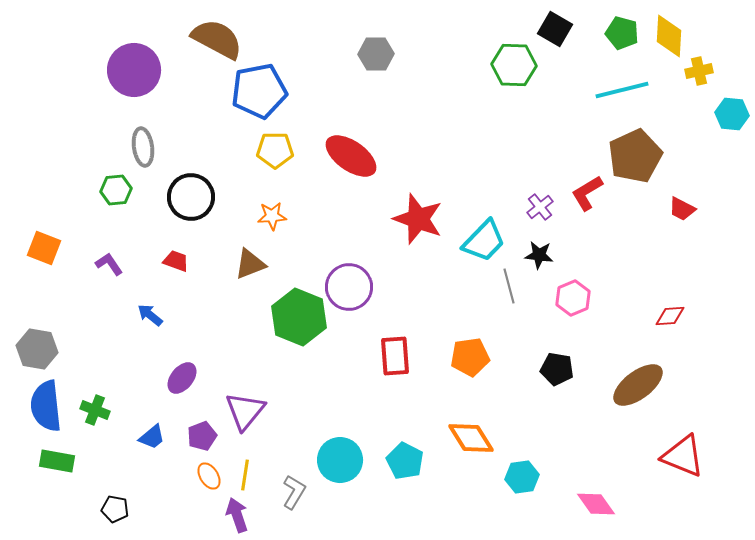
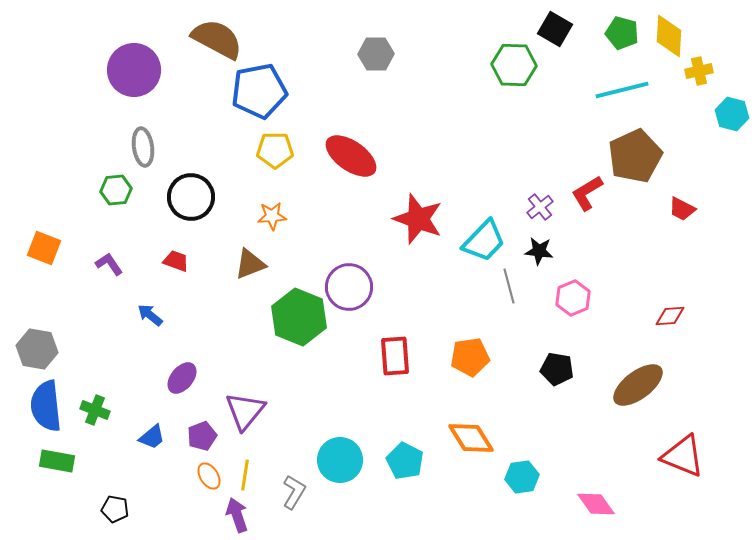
cyan hexagon at (732, 114): rotated 8 degrees clockwise
black star at (539, 255): moved 4 px up
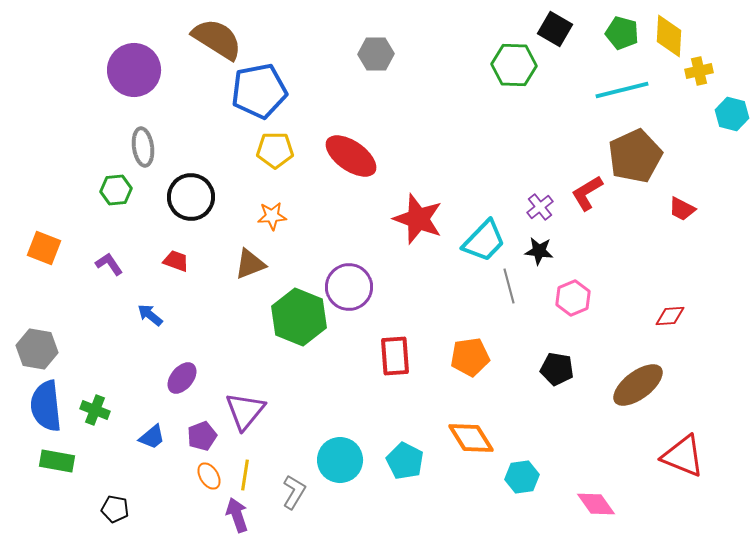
brown semicircle at (217, 39): rotated 4 degrees clockwise
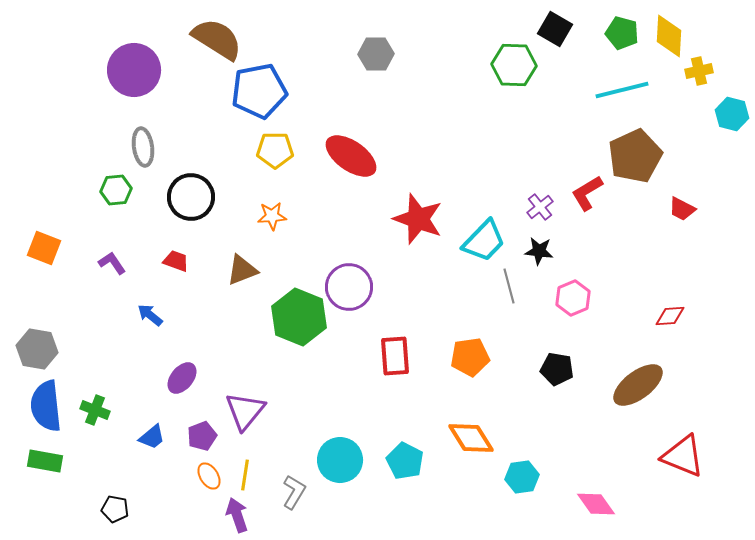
purple L-shape at (109, 264): moved 3 px right, 1 px up
brown triangle at (250, 264): moved 8 px left, 6 px down
green rectangle at (57, 461): moved 12 px left
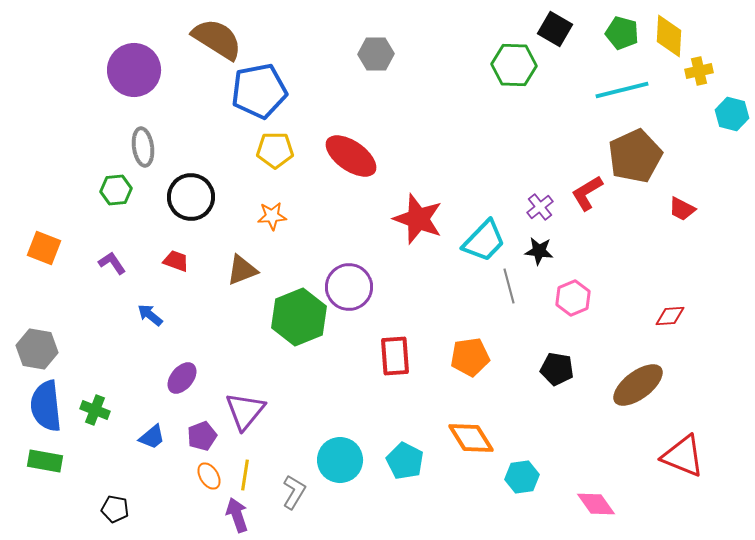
green hexagon at (299, 317): rotated 16 degrees clockwise
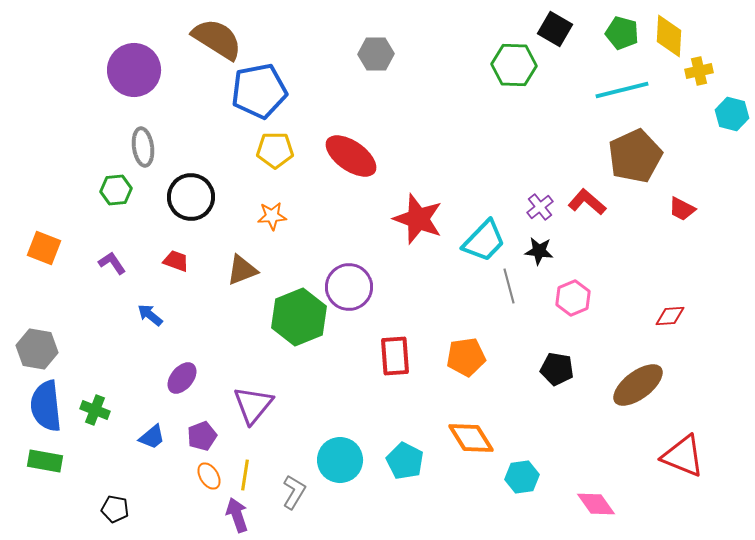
red L-shape at (587, 193): moved 9 px down; rotated 72 degrees clockwise
orange pentagon at (470, 357): moved 4 px left
purple triangle at (245, 411): moved 8 px right, 6 px up
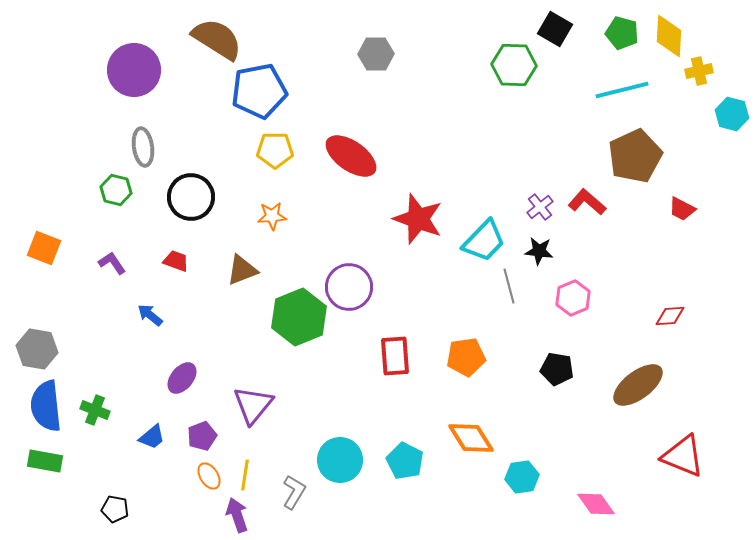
green hexagon at (116, 190): rotated 20 degrees clockwise
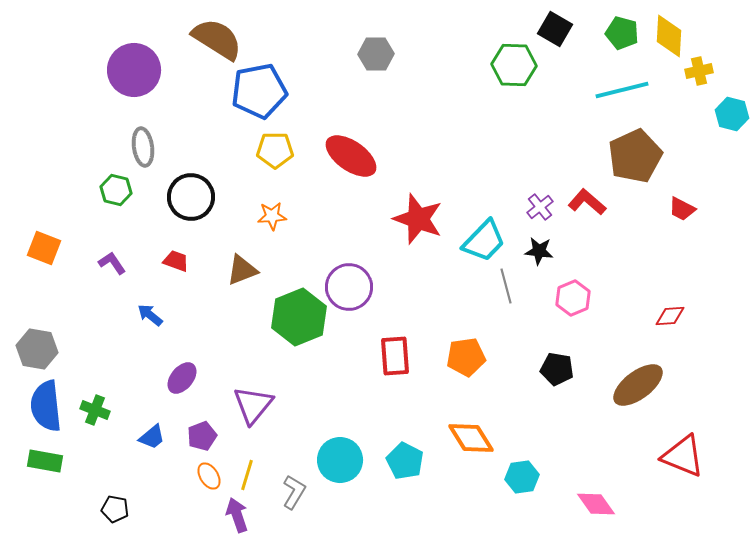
gray line at (509, 286): moved 3 px left
yellow line at (245, 475): moved 2 px right; rotated 8 degrees clockwise
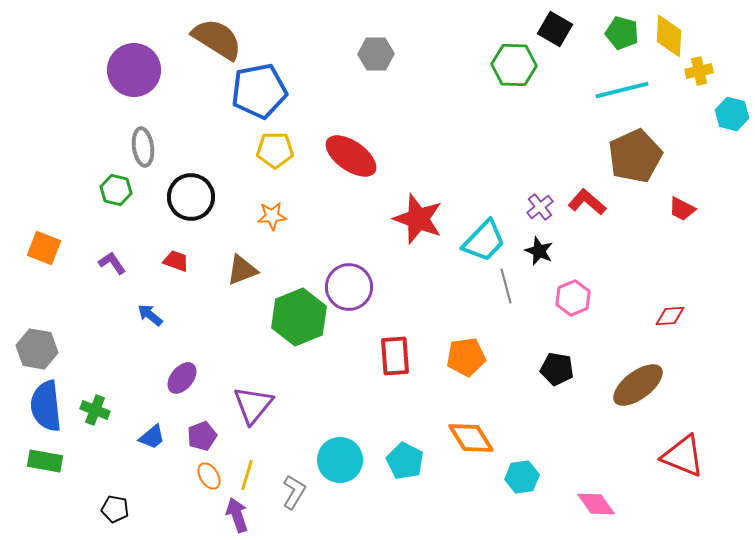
black star at (539, 251): rotated 16 degrees clockwise
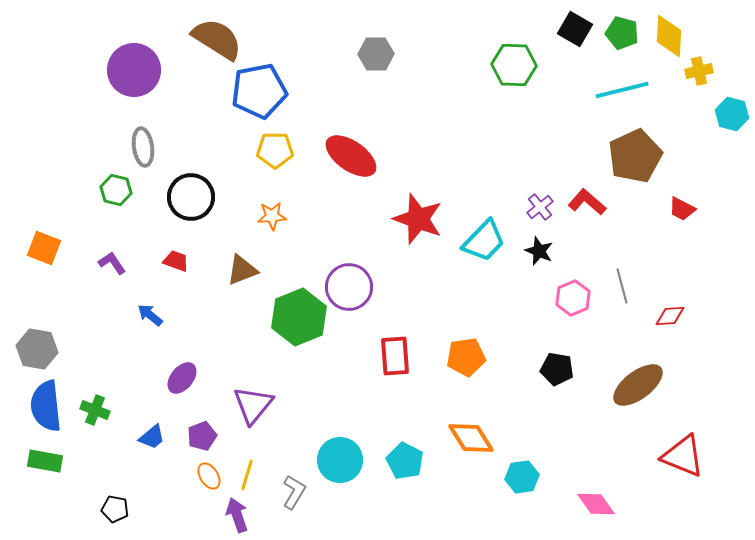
black square at (555, 29): moved 20 px right
gray line at (506, 286): moved 116 px right
